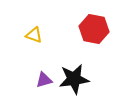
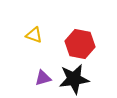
red hexagon: moved 14 px left, 15 px down
purple triangle: moved 1 px left, 2 px up
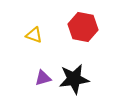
red hexagon: moved 3 px right, 17 px up
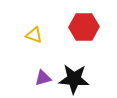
red hexagon: moved 1 px right; rotated 12 degrees counterclockwise
black star: rotated 12 degrees clockwise
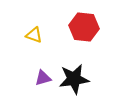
red hexagon: rotated 8 degrees clockwise
black star: rotated 12 degrees counterclockwise
